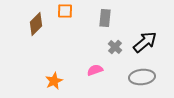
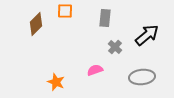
black arrow: moved 2 px right, 7 px up
orange star: moved 2 px right, 1 px down; rotated 24 degrees counterclockwise
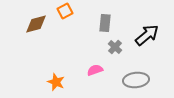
orange square: rotated 28 degrees counterclockwise
gray rectangle: moved 5 px down
brown diamond: rotated 30 degrees clockwise
gray ellipse: moved 6 px left, 3 px down
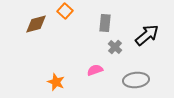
orange square: rotated 21 degrees counterclockwise
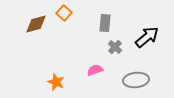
orange square: moved 1 px left, 2 px down
black arrow: moved 2 px down
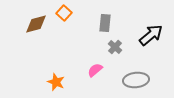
black arrow: moved 4 px right, 2 px up
pink semicircle: rotated 21 degrees counterclockwise
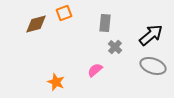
orange square: rotated 28 degrees clockwise
gray ellipse: moved 17 px right, 14 px up; rotated 25 degrees clockwise
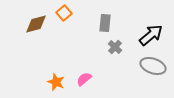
orange square: rotated 21 degrees counterclockwise
pink semicircle: moved 11 px left, 9 px down
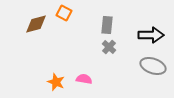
orange square: rotated 21 degrees counterclockwise
gray rectangle: moved 2 px right, 2 px down
black arrow: rotated 40 degrees clockwise
gray cross: moved 6 px left
pink semicircle: rotated 49 degrees clockwise
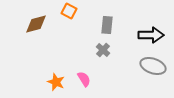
orange square: moved 5 px right, 2 px up
gray cross: moved 6 px left, 3 px down
pink semicircle: rotated 49 degrees clockwise
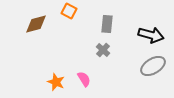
gray rectangle: moved 1 px up
black arrow: rotated 15 degrees clockwise
gray ellipse: rotated 50 degrees counterclockwise
